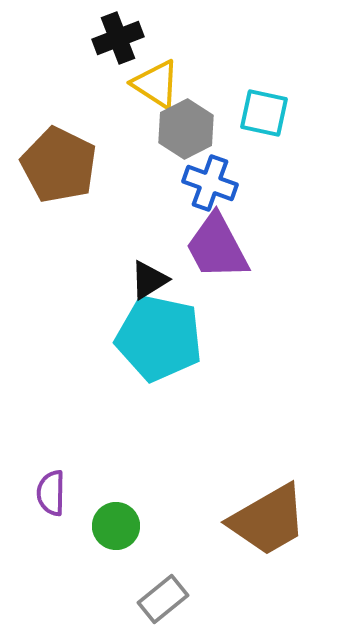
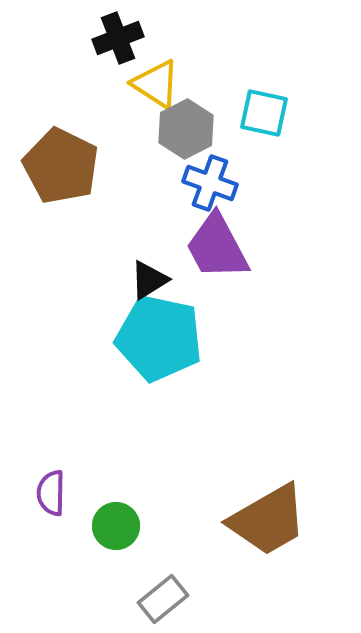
brown pentagon: moved 2 px right, 1 px down
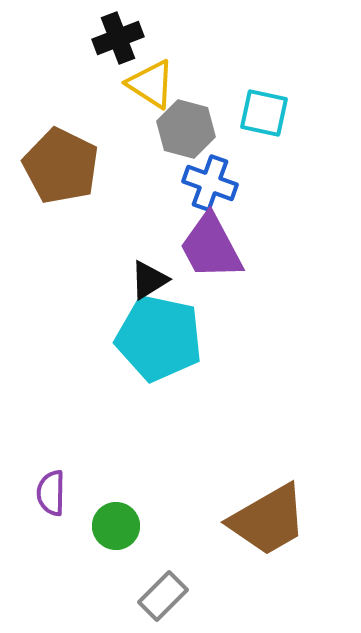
yellow triangle: moved 5 px left
gray hexagon: rotated 18 degrees counterclockwise
purple trapezoid: moved 6 px left
gray rectangle: moved 3 px up; rotated 6 degrees counterclockwise
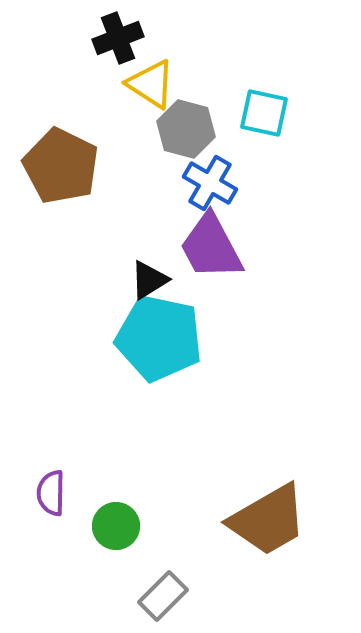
blue cross: rotated 10 degrees clockwise
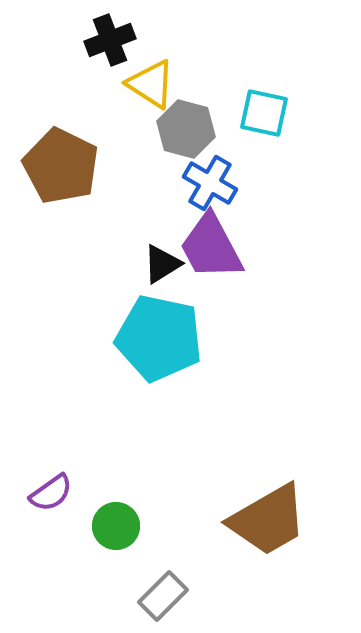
black cross: moved 8 px left, 2 px down
black triangle: moved 13 px right, 16 px up
purple semicircle: rotated 126 degrees counterclockwise
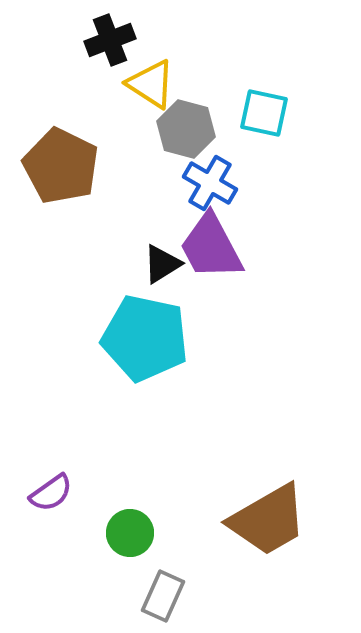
cyan pentagon: moved 14 px left
green circle: moved 14 px right, 7 px down
gray rectangle: rotated 21 degrees counterclockwise
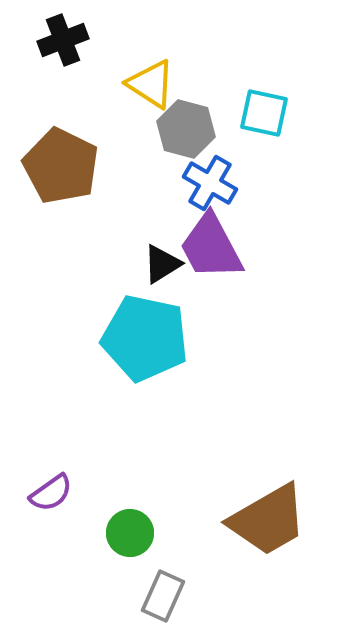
black cross: moved 47 px left
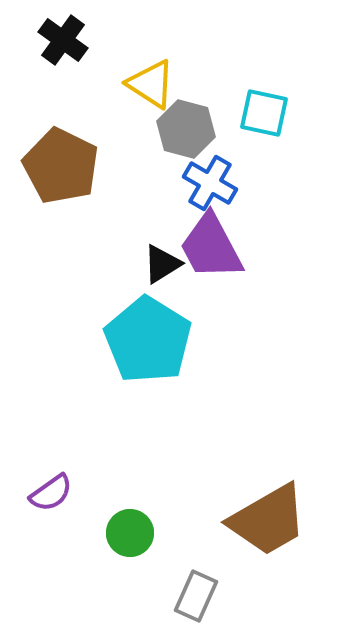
black cross: rotated 33 degrees counterclockwise
cyan pentagon: moved 3 px right, 2 px down; rotated 20 degrees clockwise
gray rectangle: moved 33 px right
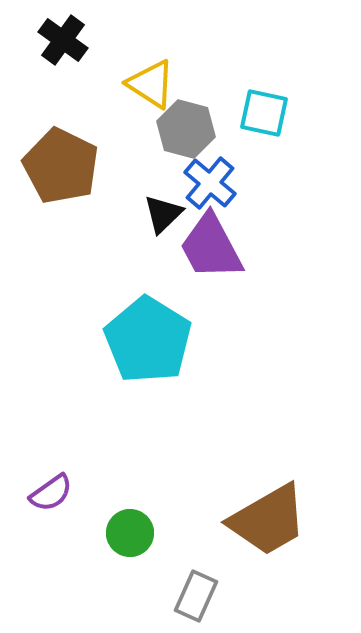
blue cross: rotated 10 degrees clockwise
black triangle: moved 1 px right, 50 px up; rotated 12 degrees counterclockwise
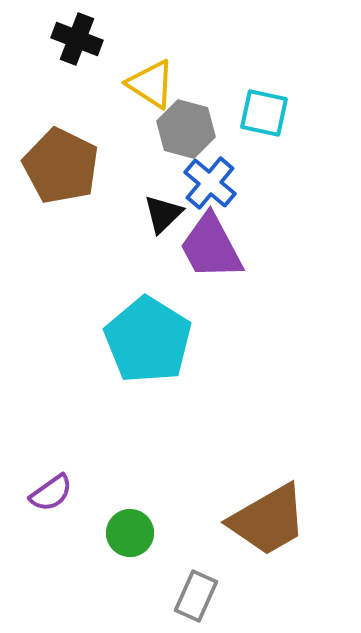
black cross: moved 14 px right, 1 px up; rotated 15 degrees counterclockwise
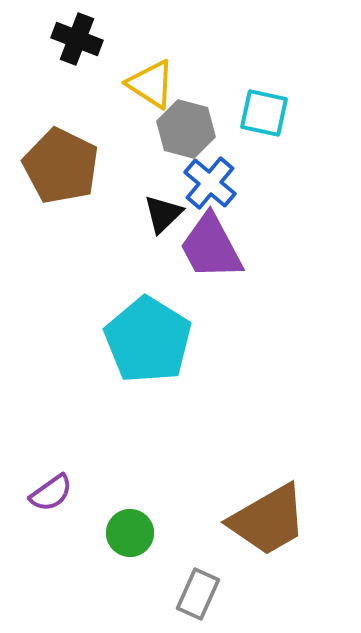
gray rectangle: moved 2 px right, 2 px up
